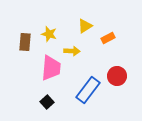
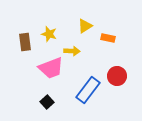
orange rectangle: rotated 40 degrees clockwise
brown rectangle: rotated 12 degrees counterclockwise
pink trapezoid: rotated 64 degrees clockwise
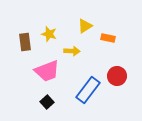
pink trapezoid: moved 4 px left, 3 px down
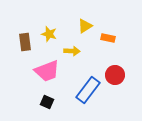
red circle: moved 2 px left, 1 px up
black square: rotated 24 degrees counterclockwise
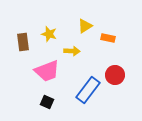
brown rectangle: moved 2 px left
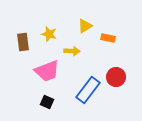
red circle: moved 1 px right, 2 px down
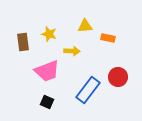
yellow triangle: rotated 28 degrees clockwise
red circle: moved 2 px right
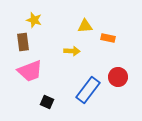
yellow star: moved 15 px left, 14 px up
pink trapezoid: moved 17 px left
